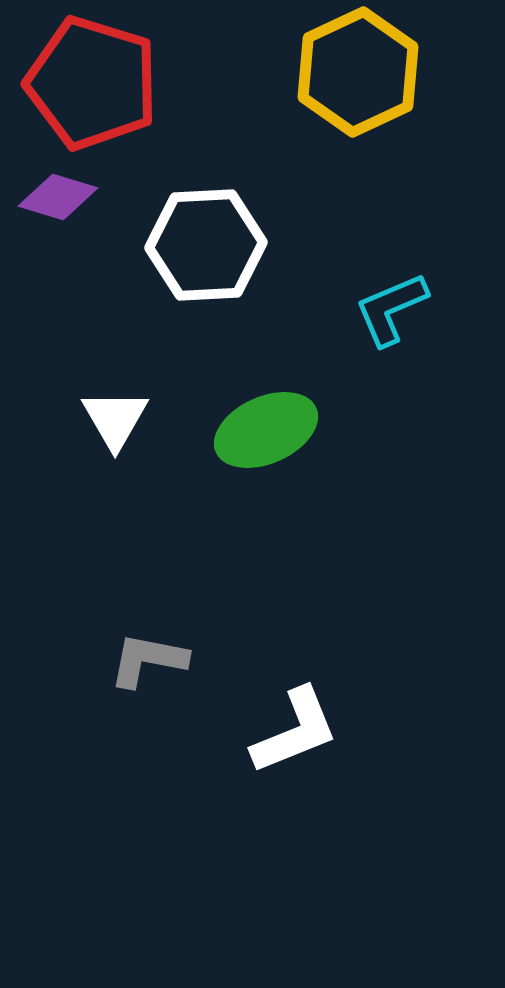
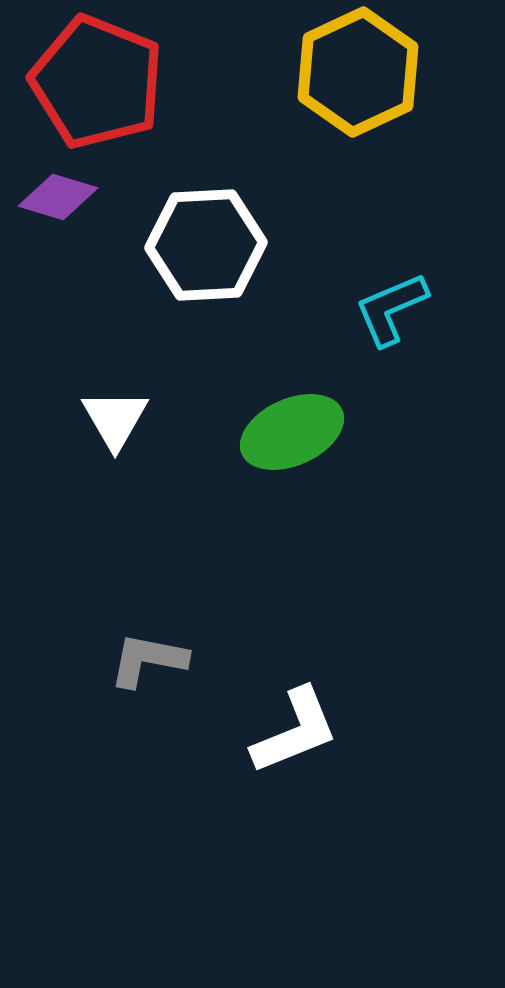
red pentagon: moved 5 px right, 1 px up; rotated 5 degrees clockwise
green ellipse: moved 26 px right, 2 px down
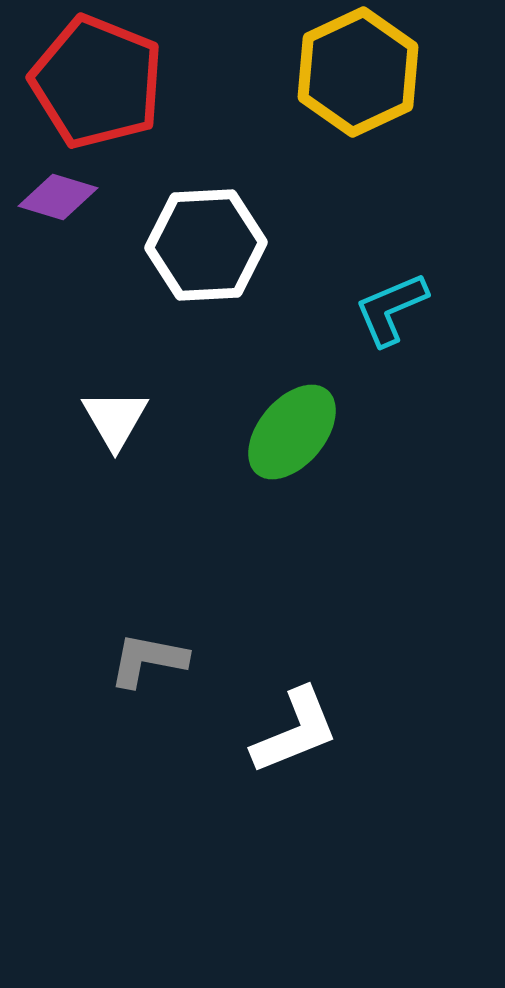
green ellipse: rotated 26 degrees counterclockwise
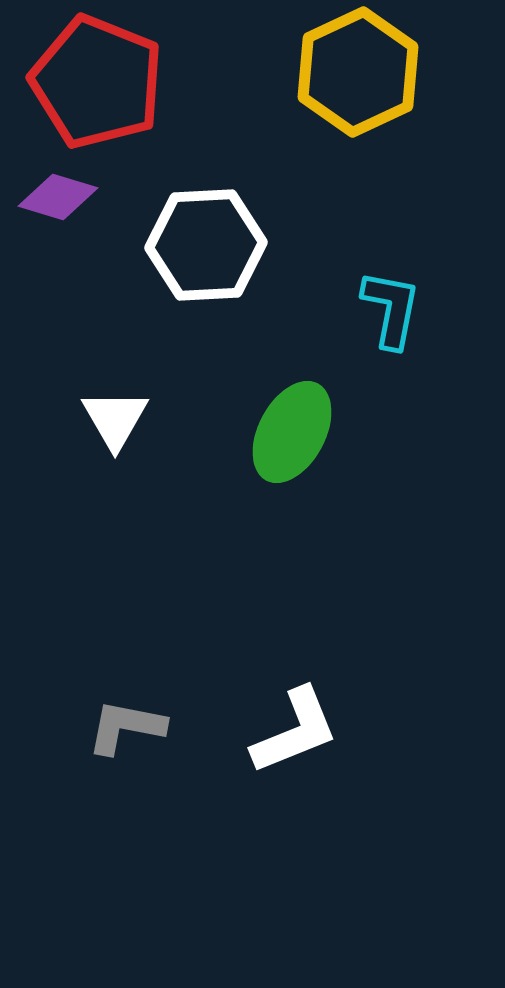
cyan L-shape: rotated 124 degrees clockwise
green ellipse: rotated 12 degrees counterclockwise
gray L-shape: moved 22 px left, 67 px down
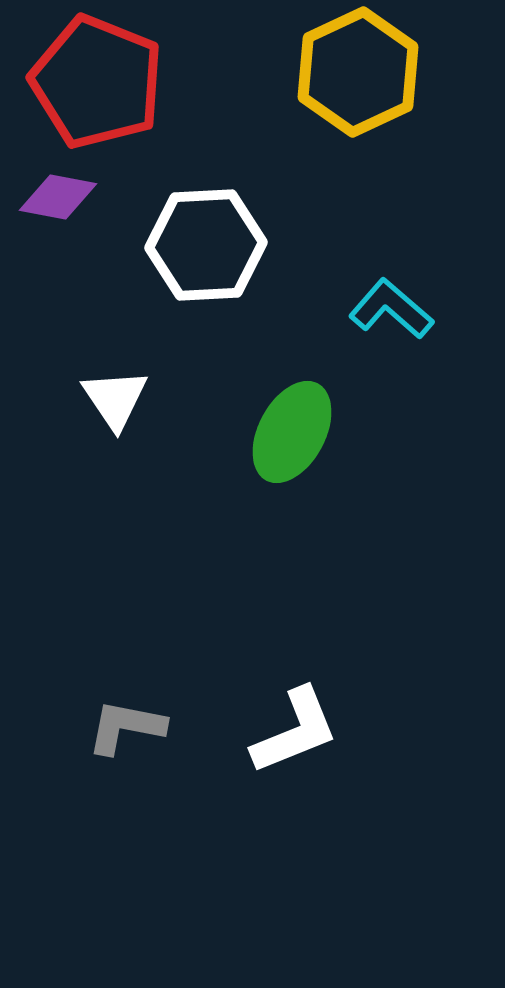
purple diamond: rotated 6 degrees counterclockwise
cyan L-shape: rotated 60 degrees counterclockwise
white triangle: moved 20 px up; rotated 4 degrees counterclockwise
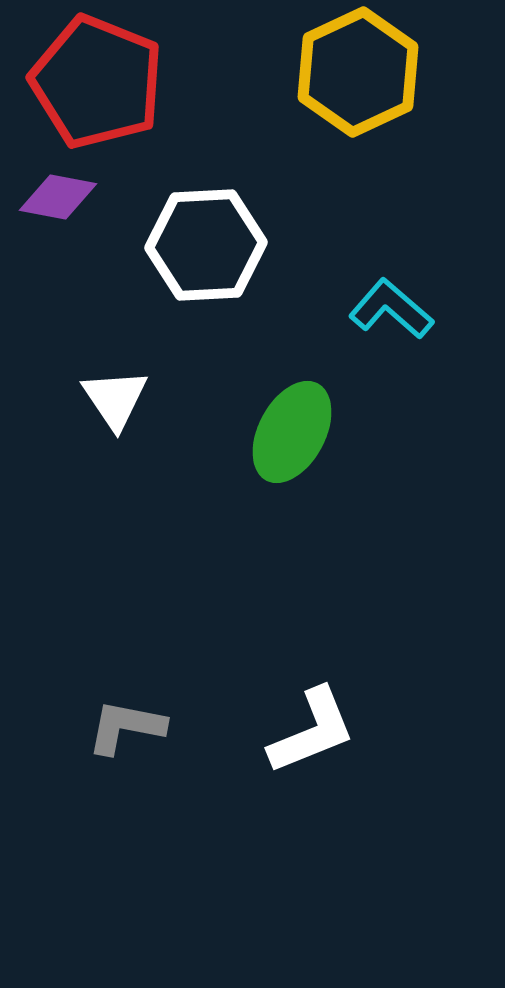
white L-shape: moved 17 px right
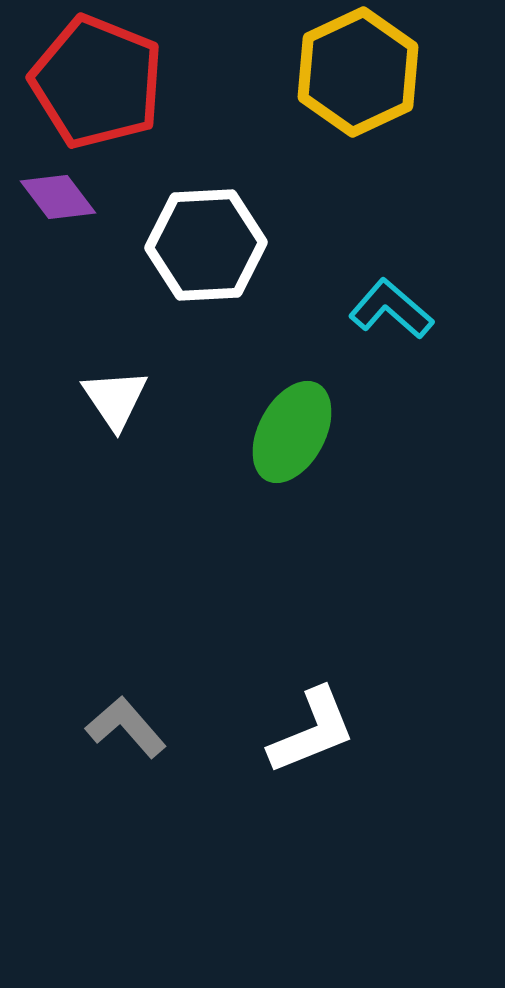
purple diamond: rotated 42 degrees clockwise
gray L-shape: rotated 38 degrees clockwise
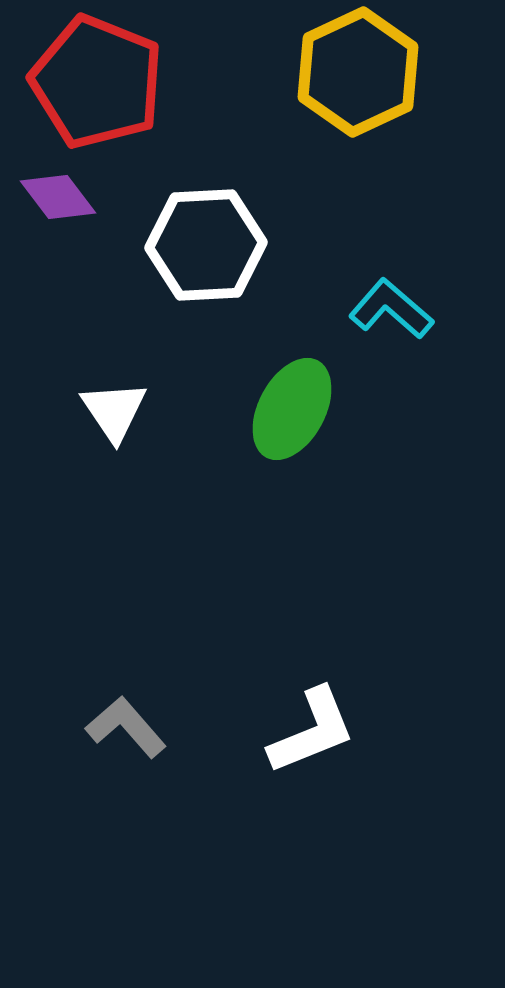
white triangle: moved 1 px left, 12 px down
green ellipse: moved 23 px up
